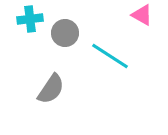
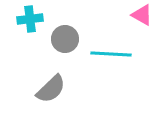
gray circle: moved 6 px down
cyan line: moved 1 px right, 2 px up; rotated 30 degrees counterclockwise
gray semicircle: rotated 12 degrees clockwise
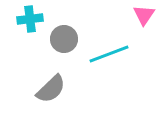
pink triangle: moved 2 px right; rotated 35 degrees clockwise
gray circle: moved 1 px left
cyan line: moved 2 px left; rotated 24 degrees counterclockwise
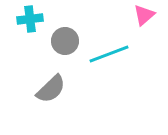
pink triangle: rotated 15 degrees clockwise
gray circle: moved 1 px right, 2 px down
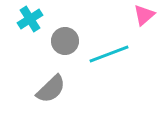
cyan cross: rotated 25 degrees counterclockwise
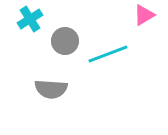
pink triangle: rotated 10 degrees clockwise
cyan line: moved 1 px left
gray semicircle: rotated 48 degrees clockwise
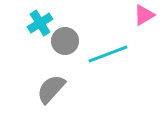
cyan cross: moved 10 px right, 4 px down
gray semicircle: rotated 128 degrees clockwise
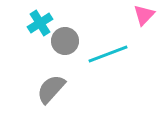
pink triangle: rotated 15 degrees counterclockwise
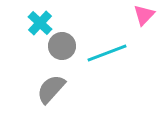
cyan cross: rotated 15 degrees counterclockwise
gray circle: moved 3 px left, 5 px down
cyan line: moved 1 px left, 1 px up
